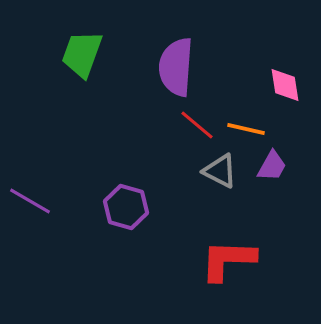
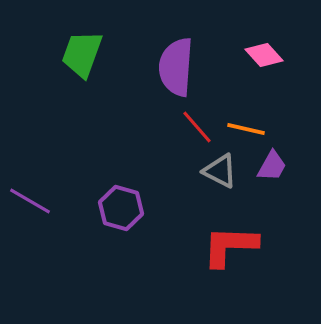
pink diamond: moved 21 px left, 30 px up; rotated 33 degrees counterclockwise
red line: moved 2 px down; rotated 9 degrees clockwise
purple hexagon: moved 5 px left, 1 px down
red L-shape: moved 2 px right, 14 px up
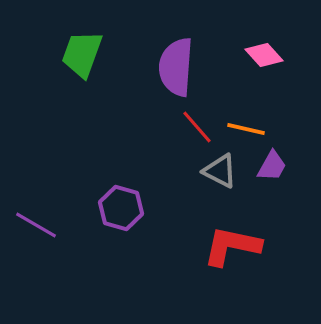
purple line: moved 6 px right, 24 px down
red L-shape: moved 2 px right; rotated 10 degrees clockwise
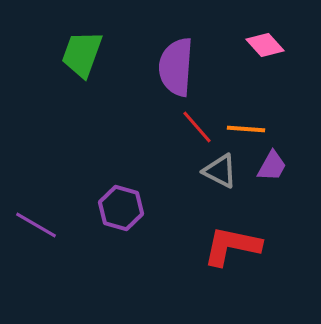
pink diamond: moved 1 px right, 10 px up
orange line: rotated 9 degrees counterclockwise
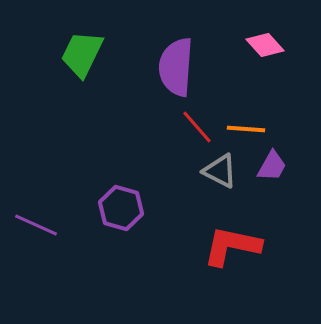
green trapezoid: rotated 6 degrees clockwise
purple line: rotated 6 degrees counterclockwise
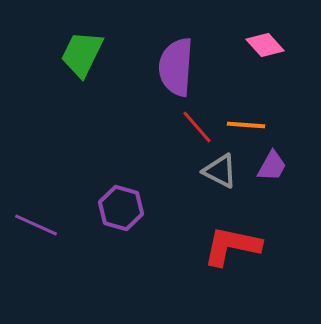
orange line: moved 4 px up
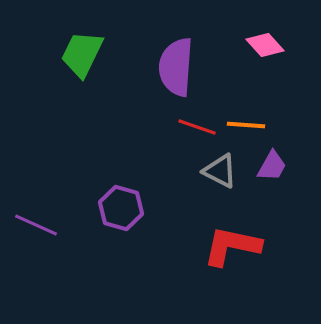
red line: rotated 30 degrees counterclockwise
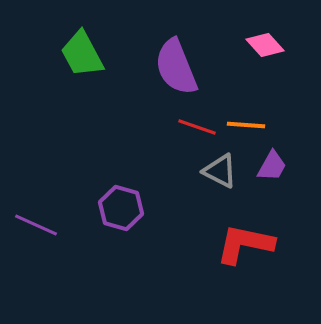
green trapezoid: rotated 54 degrees counterclockwise
purple semicircle: rotated 26 degrees counterclockwise
red L-shape: moved 13 px right, 2 px up
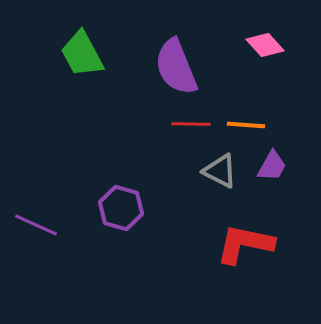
red line: moved 6 px left, 3 px up; rotated 18 degrees counterclockwise
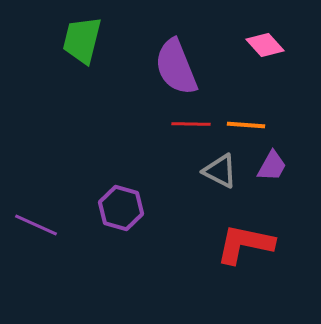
green trapezoid: moved 14 px up; rotated 42 degrees clockwise
